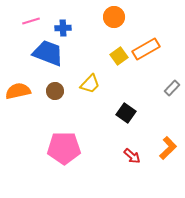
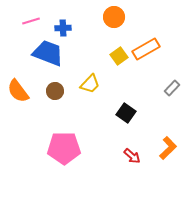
orange semicircle: rotated 115 degrees counterclockwise
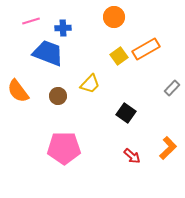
brown circle: moved 3 px right, 5 px down
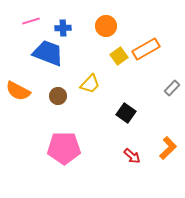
orange circle: moved 8 px left, 9 px down
orange semicircle: rotated 25 degrees counterclockwise
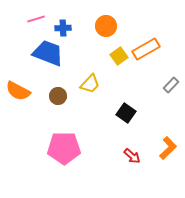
pink line: moved 5 px right, 2 px up
gray rectangle: moved 1 px left, 3 px up
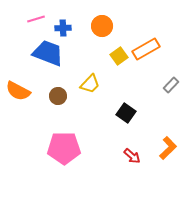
orange circle: moved 4 px left
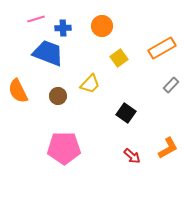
orange rectangle: moved 16 px right, 1 px up
yellow square: moved 2 px down
orange semicircle: rotated 35 degrees clockwise
orange L-shape: rotated 15 degrees clockwise
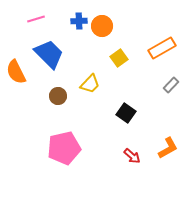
blue cross: moved 16 px right, 7 px up
blue trapezoid: moved 1 px right, 1 px down; rotated 24 degrees clockwise
orange semicircle: moved 2 px left, 19 px up
pink pentagon: rotated 12 degrees counterclockwise
